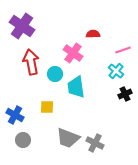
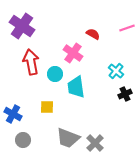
red semicircle: rotated 32 degrees clockwise
pink line: moved 4 px right, 22 px up
blue cross: moved 2 px left, 1 px up
gray cross: rotated 18 degrees clockwise
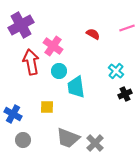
purple cross: moved 1 px left, 1 px up; rotated 25 degrees clockwise
pink cross: moved 20 px left, 7 px up
cyan circle: moved 4 px right, 3 px up
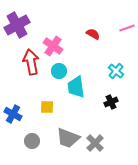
purple cross: moved 4 px left
black cross: moved 14 px left, 8 px down
gray circle: moved 9 px right, 1 px down
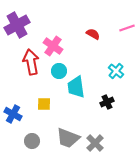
black cross: moved 4 px left
yellow square: moved 3 px left, 3 px up
